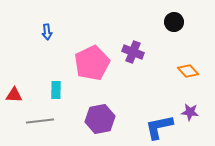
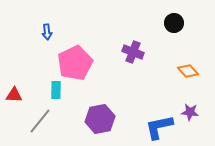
black circle: moved 1 px down
pink pentagon: moved 17 px left
gray line: rotated 44 degrees counterclockwise
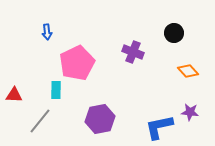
black circle: moved 10 px down
pink pentagon: moved 2 px right
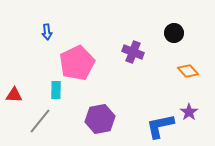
purple star: moved 1 px left; rotated 30 degrees clockwise
blue L-shape: moved 1 px right, 1 px up
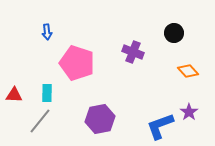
pink pentagon: rotated 28 degrees counterclockwise
cyan rectangle: moved 9 px left, 3 px down
blue L-shape: rotated 8 degrees counterclockwise
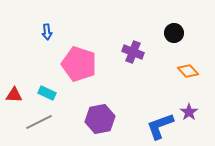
pink pentagon: moved 2 px right, 1 px down
cyan rectangle: rotated 66 degrees counterclockwise
gray line: moved 1 px left, 1 px down; rotated 24 degrees clockwise
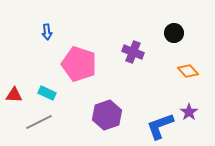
purple hexagon: moved 7 px right, 4 px up; rotated 8 degrees counterclockwise
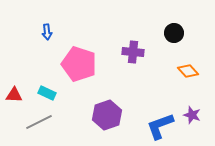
purple cross: rotated 15 degrees counterclockwise
purple star: moved 3 px right, 3 px down; rotated 18 degrees counterclockwise
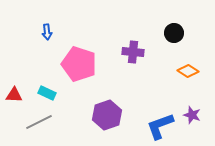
orange diamond: rotated 15 degrees counterclockwise
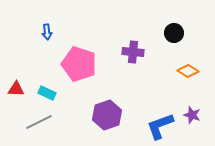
red triangle: moved 2 px right, 6 px up
